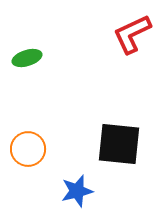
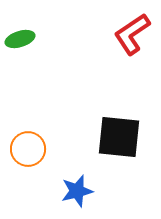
red L-shape: rotated 9 degrees counterclockwise
green ellipse: moved 7 px left, 19 px up
black square: moved 7 px up
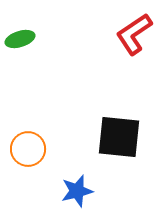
red L-shape: moved 2 px right
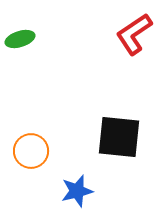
orange circle: moved 3 px right, 2 px down
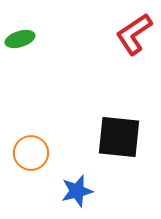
orange circle: moved 2 px down
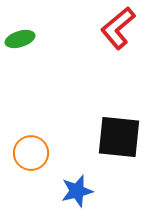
red L-shape: moved 16 px left, 6 px up; rotated 6 degrees counterclockwise
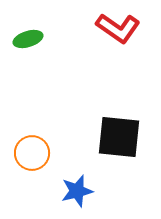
red L-shape: rotated 105 degrees counterclockwise
green ellipse: moved 8 px right
orange circle: moved 1 px right
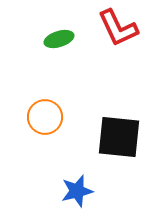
red L-shape: rotated 30 degrees clockwise
green ellipse: moved 31 px right
orange circle: moved 13 px right, 36 px up
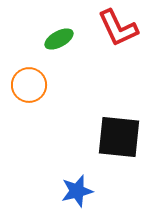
green ellipse: rotated 12 degrees counterclockwise
orange circle: moved 16 px left, 32 px up
